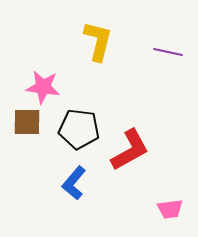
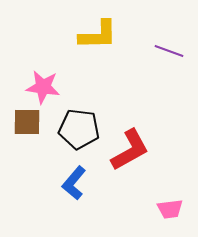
yellow L-shape: moved 6 px up; rotated 75 degrees clockwise
purple line: moved 1 px right, 1 px up; rotated 8 degrees clockwise
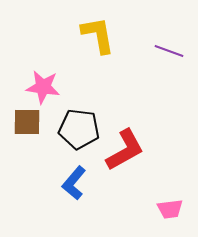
yellow L-shape: rotated 99 degrees counterclockwise
red L-shape: moved 5 px left
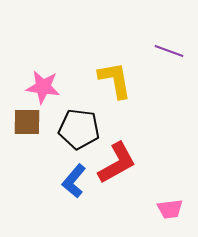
yellow L-shape: moved 17 px right, 45 px down
red L-shape: moved 8 px left, 13 px down
blue L-shape: moved 2 px up
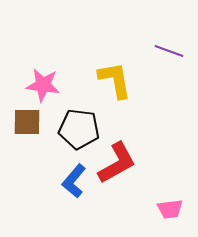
pink star: moved 2 px up
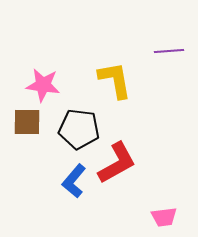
purple line: rotated 24 degrees counterclockwise
pink trapezoid: moved 6 px left, 8 px down
